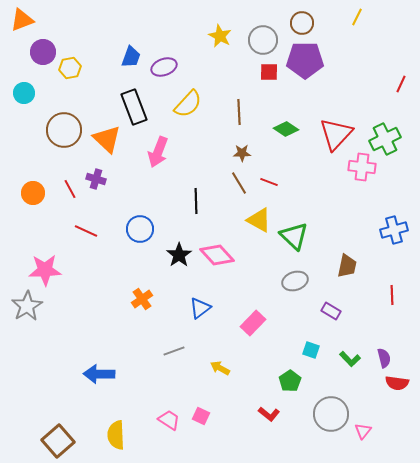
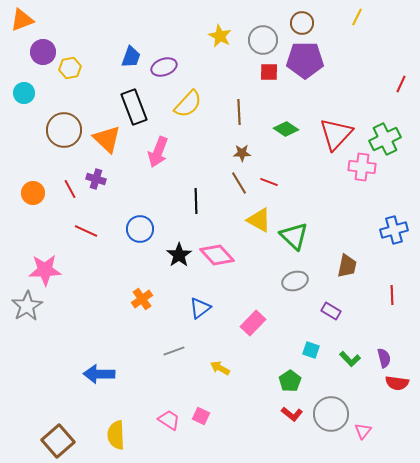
red L-shape at (269, 414): moved 23 px right
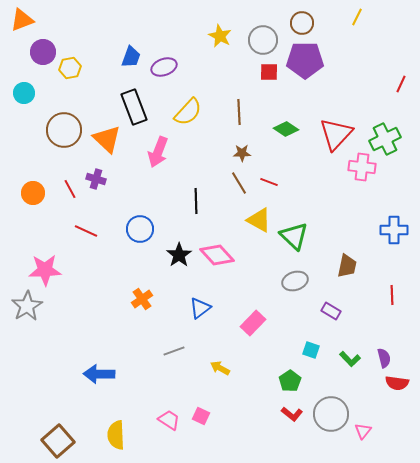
yellow semicircle at (188, 104): moved 8 px down
blue cross at (394, 230): rotated 16 degrees clockwise
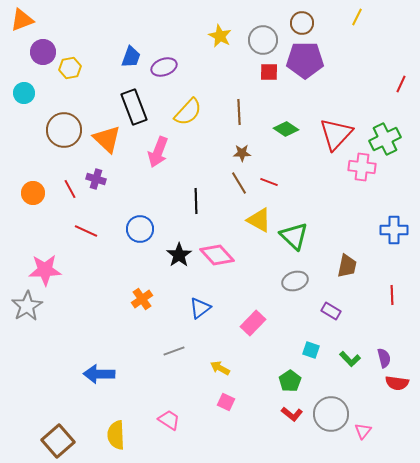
pink square at (201, 416): moved 25 px right, 14 px up
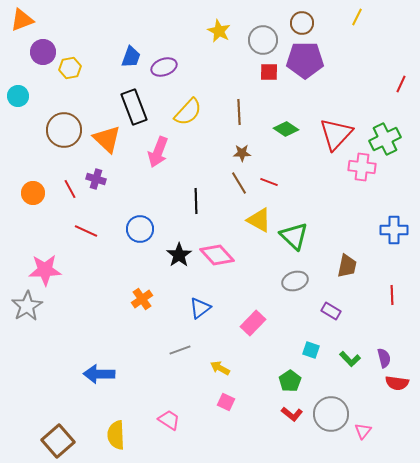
yellow star at (220, 36): moved 1 px left, 5 px up
cyan circle at (24, 93): moved 6 px left, 3 px down
gray line at (174, 351): moved 6 px right, 1 px up
